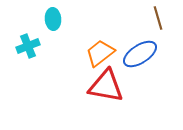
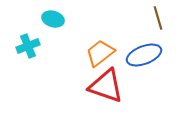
cyan ellipse: rotated 70 degrees counterclockwise
blue ellipse: moved 4 px right, 1 px down; rotated 12 degrees clockwise
red triangle: rotated 9 degrees clockwise
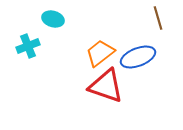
blue ellipse: moved 6 px left, 2 px down
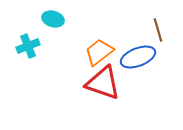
brown line: moved 12 px down
orange trapezoid: moved 1 px left, 1 px up
red triangle: moved 3 px left, 3 px up
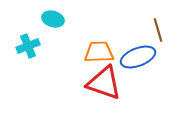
orange trapezoid: rotated 36 degrees clockwise
red triangle: moved 1 px right
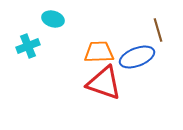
blue ellipse: moved 1 px left
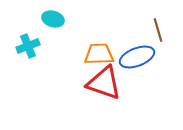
orange trapezoid: moved 2 px down
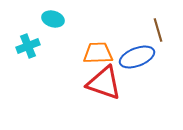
orange trapezoid: moved 1 px left, 1 px up
